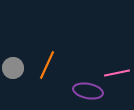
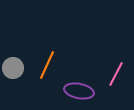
pink line: moved 1 px left, 1 px down; rotated 50 degrees counterclockwise
purple ellipse: moved 9 px left
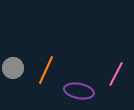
orange line: moved 1 px left, 5 px down
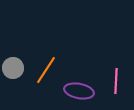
orange line: rotated 8 degrees clockwise
pink line: moved 7 px down; rotated 25 degrees counterclockwise
